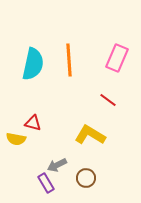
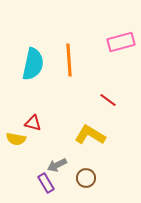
pink rectangle: moved 4 px right, 16 px up; rotated 52 degrees clockwise
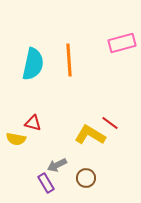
pink rectangle: moved 1 px right, 1 px down
red line: moved 2 px right, 23 px down
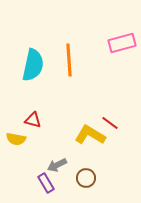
cyan semicircle: moved 1 px down
red triangle: moved 3 px up
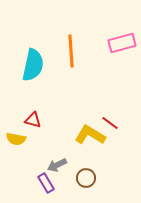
orange line: moved 2 px right, 9 px up
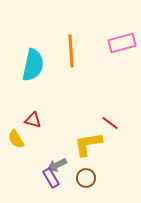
yellow L-shape: moved 2 px left, 9 px down; rotated 40 degrees counterclockwise
yellow semicircle: rotated 48 degrees clockwise
purple rectangle: moved 5 px right, 5 px up
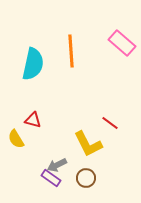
pink rectangle: rotated 56 degrees clockwise
cyan semicircle: moved 1 px up
yellow L-shape: rotated 108 degrees counterclockwise
purple rectangle: rotated 24 degrees counterclockwise
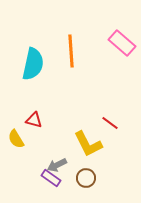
red triangle: moved 1 px right
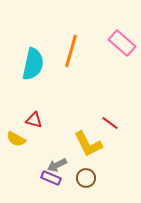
orange line: rotated 20 degrees clockwise
yellow semicircle: rotated 30 degrees counterclockwise
purple rectangle: rotated 12 degrees counterclockwise
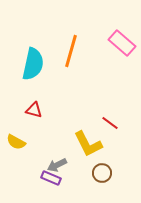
red triangle: moved 10 px up
yellow semicircle: moved 3 px down
brown circle: moved 16 px right, 5 px up
